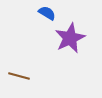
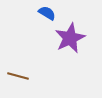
brown line: moved 1 px left
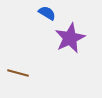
brown line: moved 3 px up
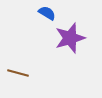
purple star: rotated 8 degrees clockwise
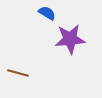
purple star: moved 1 px down; rotated 12 degrees clockwise
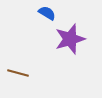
purple star: rotated 12 degrees counterclockwise
